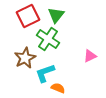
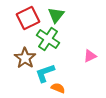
red square: moved 2 px down
brown star: rotated 10 degrees counterclockwise
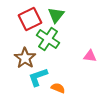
red square: moved 2 px right, 1 px down
pink triangle: rotated 32 degrees clockwise
cyan L-shape: moved 7 px left, 4 px down
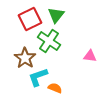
green cross: moved 1 px right, 2 px down
orange semicircle: moved 3 px left
